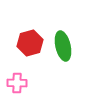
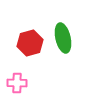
green ellipse: moved 8 px up
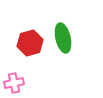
pink cross: moved 3 px left; rotated 12 degrees counterclockwise
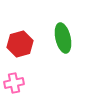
red hexagon: moved 10 px left, 1 px down
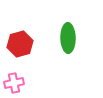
green ellipse: moved 5 px right; rotated 12 degrees clockwise
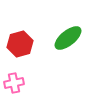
green ellipse: rotated 52 degrees clockwise
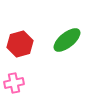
green ellipse: moved 1 px left, 2 px down
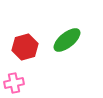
red hexagon: moved 5 px right, 3 px down
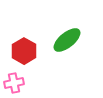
red hexagon: moved 1 px left, 4 px down; rotated 15 degrees counterclockwise
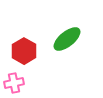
green ellipse: moved 1 px up
